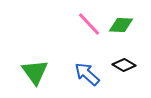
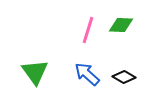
pink line: moved 1 px left, 6 px down; rotated 60 degrees clockwise
black diamond: moved 12 px down
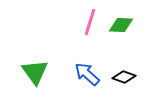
pink line: moved 2 px right, 8 px up
black diamond: rotated 10 degrees counterclockwise
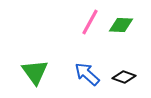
pink line: rotated 12 degrees clockwise
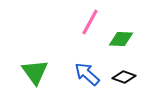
green diamond: moved 14 px down
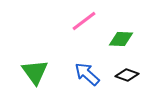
pink line: moved 6 px left, 1 px up; rotated 24 degrees clockwise
black diamond: moved 3 px right, 2 px up
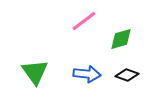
green diamond: rotated 20 degrees counterclockwise
blue arrow: rotated 144 degrees clockwise
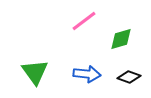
black diamond: moved 2 px right, 2 px down
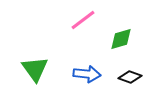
pink line: moved 1 px left, 1 px up
green triangle: moved 3 px up
black diamond: moved 1 px right
